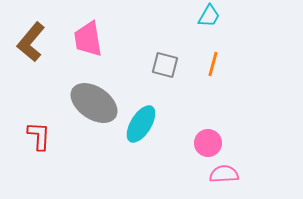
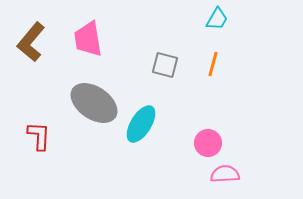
cyan trapezoid: moved 8 px right, 3 px down
pink semicircle: moved 1 px right
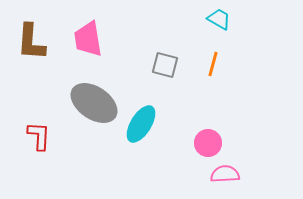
cyan trapezoid: moved 2 px right; rotated 90 degrees counterclockwise
brown L-shape: rotated 36 degrees counterclockwise
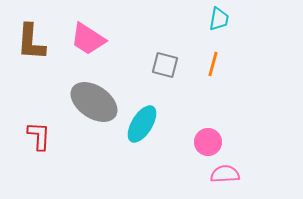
cyan trapezoid: rotated 70 degrees clockwise
pink trapezoid: rotated 48 degrees counterclockwise
gray ellipse: moved 1 px up
cyan ellipse: moved 1 px right
pink circle: moved 1 px up
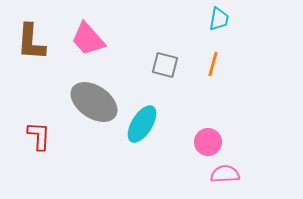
pink trapezoid: rotated 15 degrees clockwise
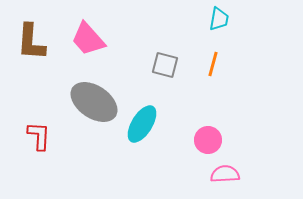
pink circle: moved 2 px up
